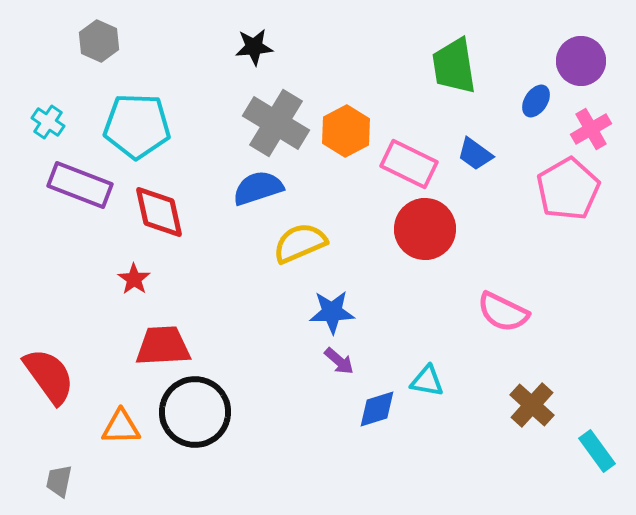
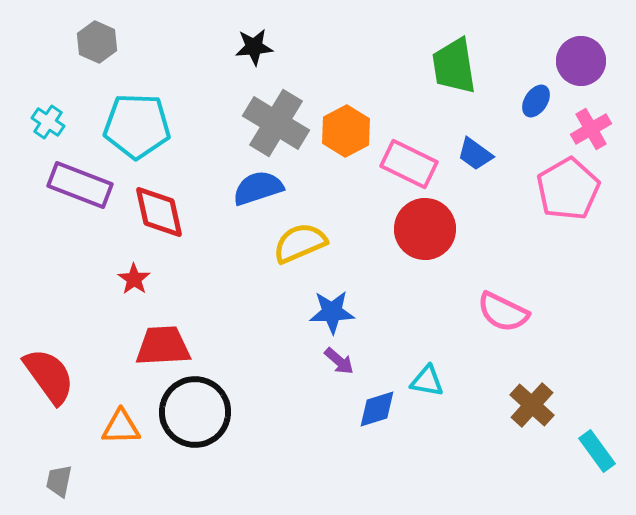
gray hexagon: moved 2 px left, 1 px down
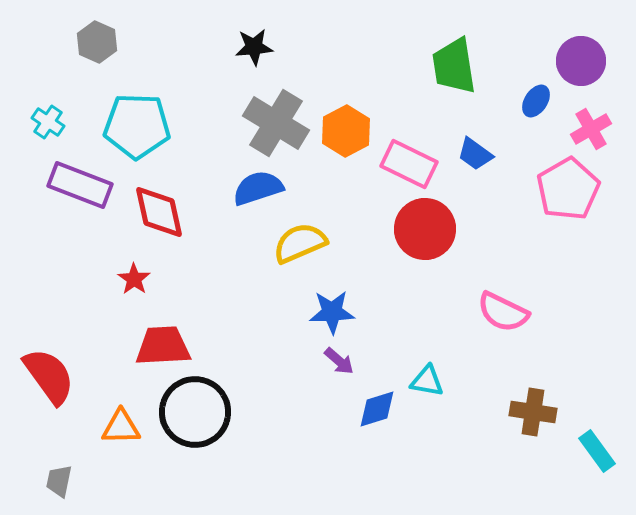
brown cross: moved 1 px right, 7 px down; rotated 33 degrees counterclockwise
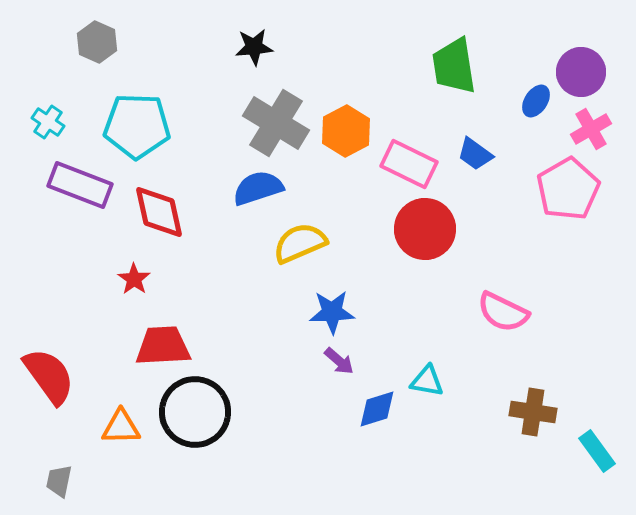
purple circle: moved 11 px down
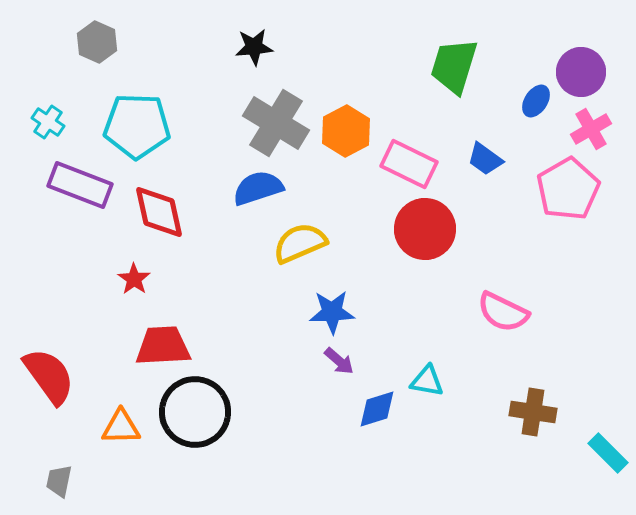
green trapezoid: rotated 26 degrees clockwise
blue trapezoid: moved 10 px right, 5 px down
cyan rectangle: moved 11 px right, 2 px down; rotated 9 degrees counterclockwise
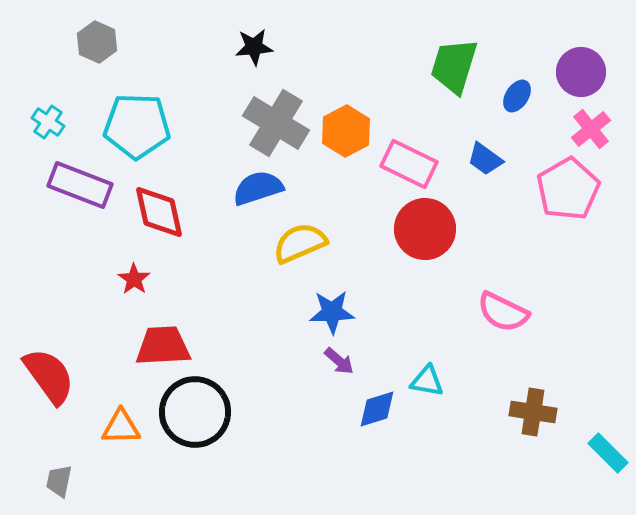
blue ellipse: moved 19 px left, 5 px up
pink cross: rotated 9 degrees counterclockwise
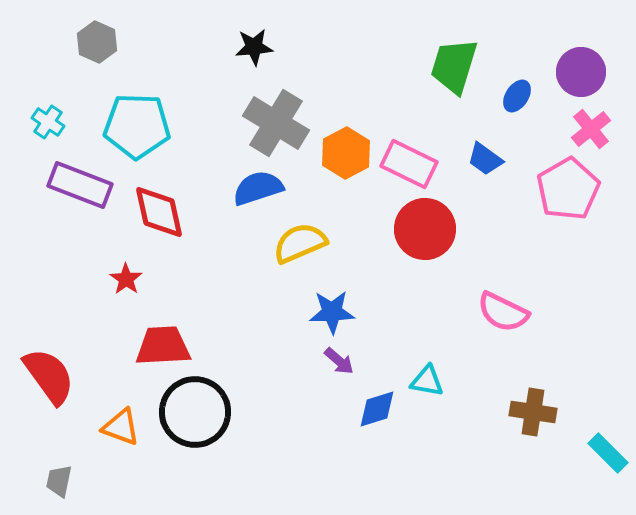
orange hexagon: moved 22 px down
red star: moved 8 px left
orange triangle: rotated 21 degrees clockwise
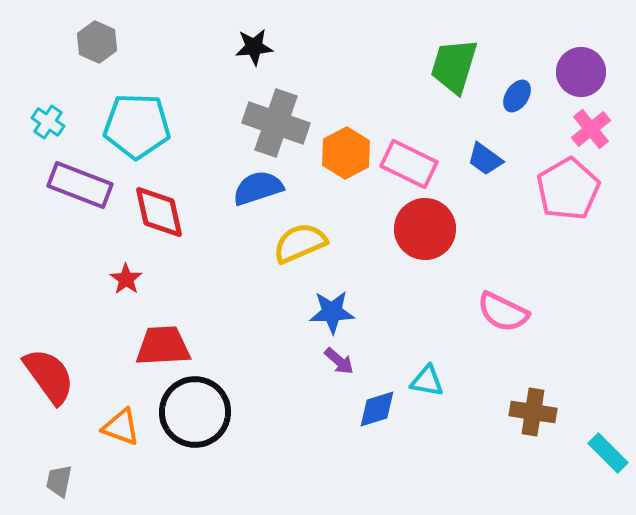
gray cross: rotated 12 degrees counterclockwise
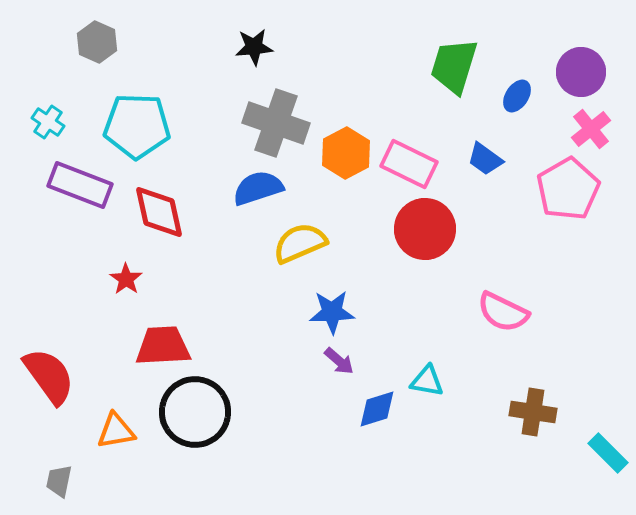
orange triangle: moved 5 px left, 4 px down; rotated 30 degrees counterclockwise
